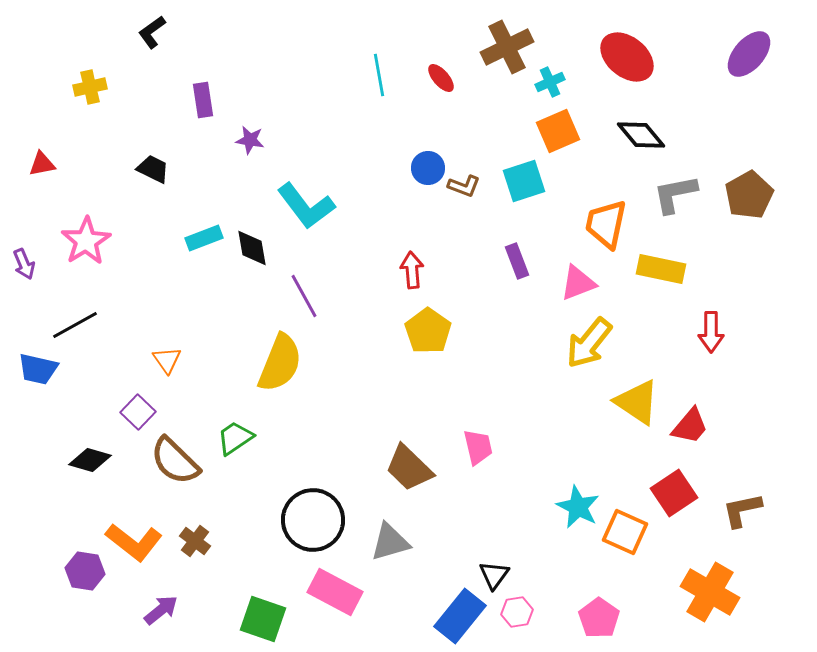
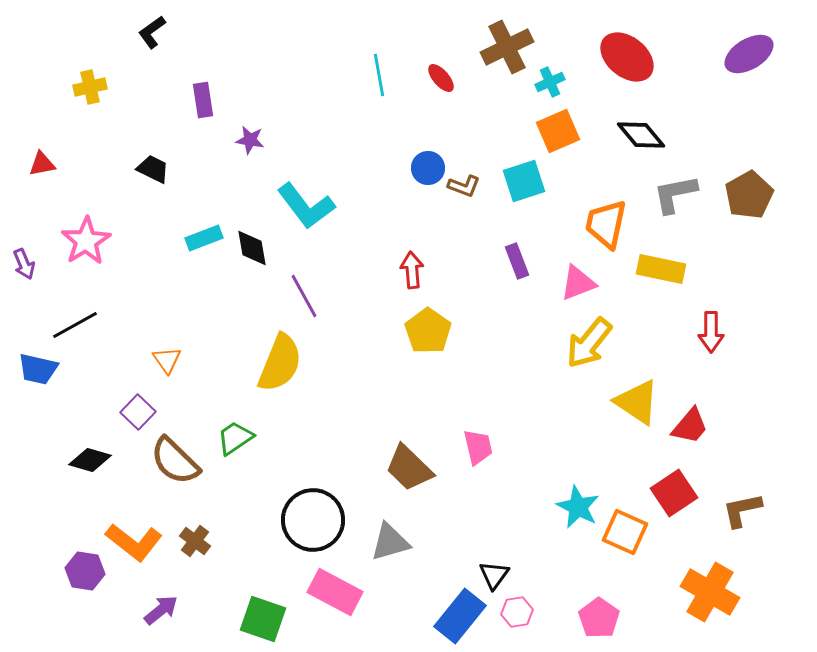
purple ellipse at (749, 54): rotated 18 degrees clockwise
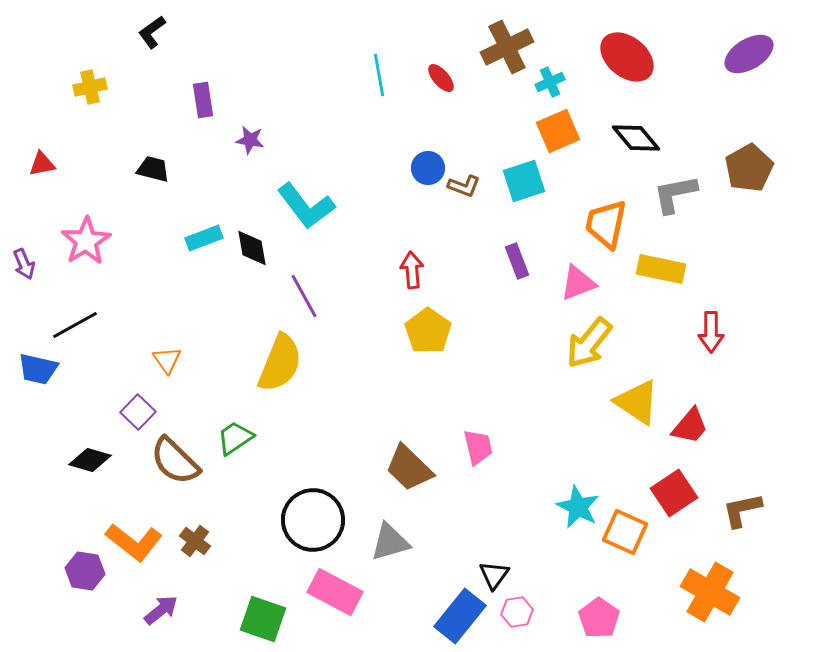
black diamond at (641, 135): moved 5 px left, 3 px down
black trapezoid at (153, 169): rotated 12 degrees counterclockwise
brown pentagon at (749, 195): moved 27 px up
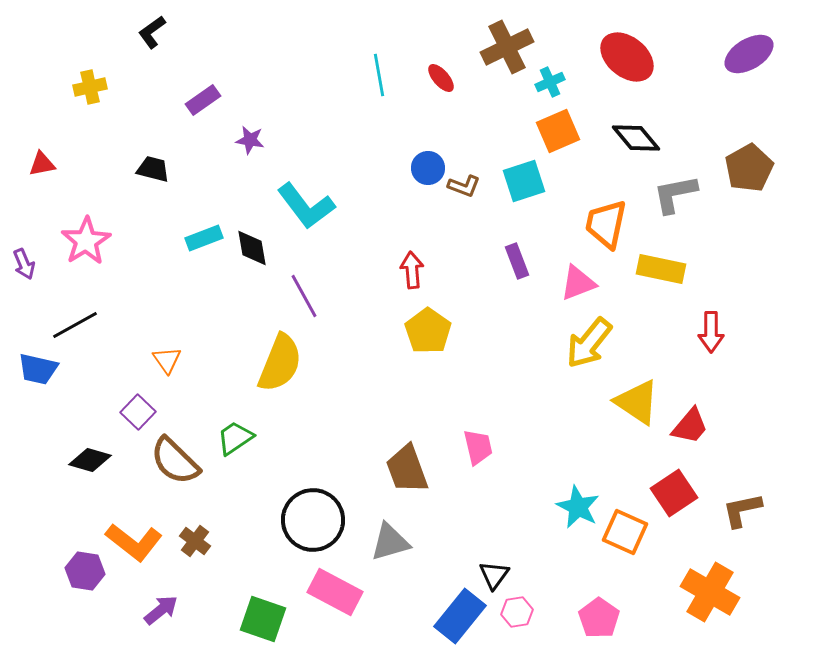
purple rectangle at (203, 100): rotated 64 degrees clockwise
brown trapezoid at (409, 468): moved 2 px left, 1 px down; rotated 26 degrees clockwise
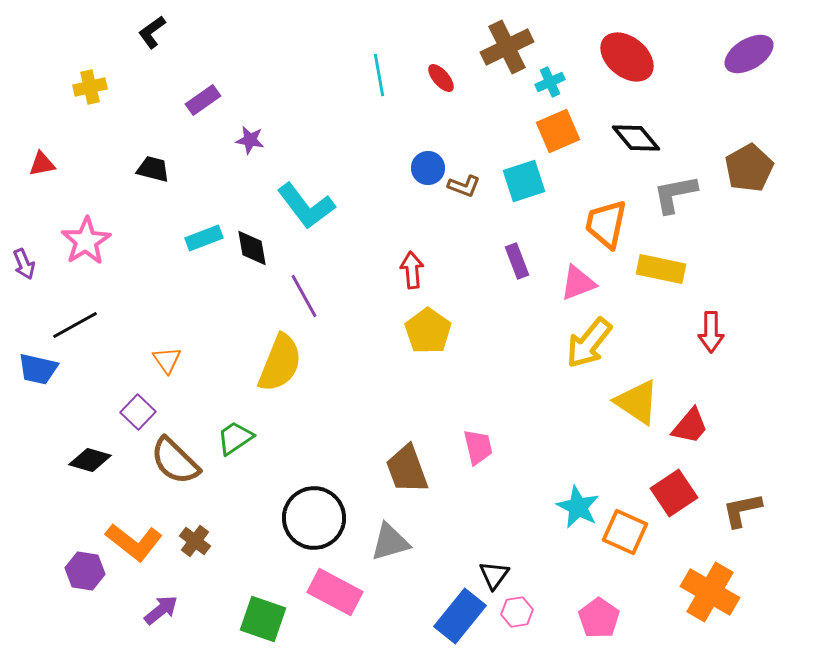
black circle at (313, 520): moved 1 px right, 2 px up
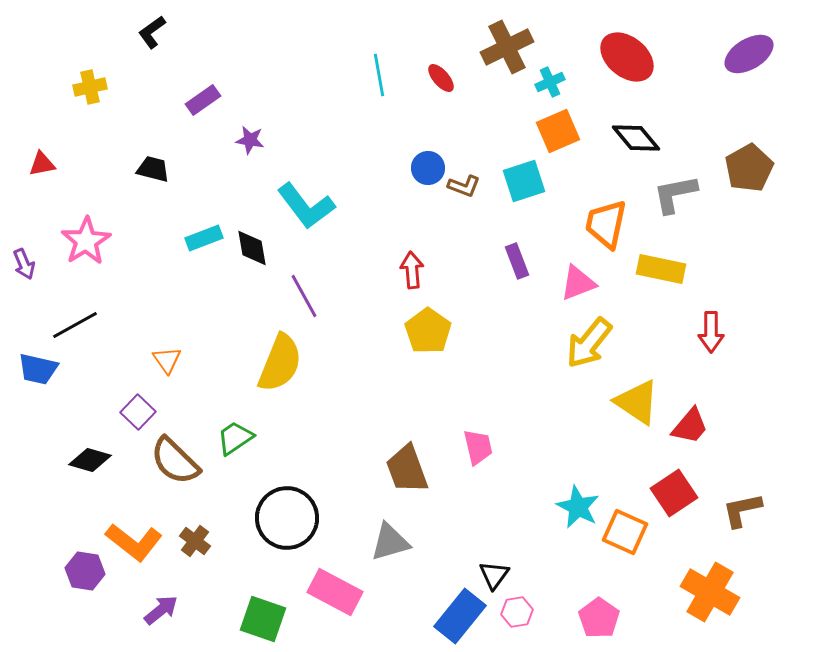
black circle at (314, 518): moved 27 px left
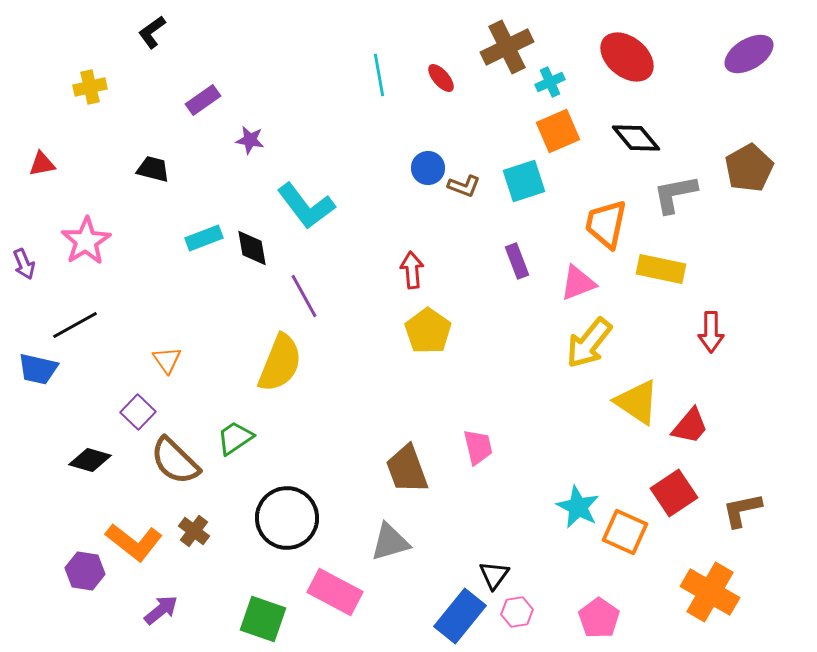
brown cross at (195, 541): moved 1 px left, 10 px up
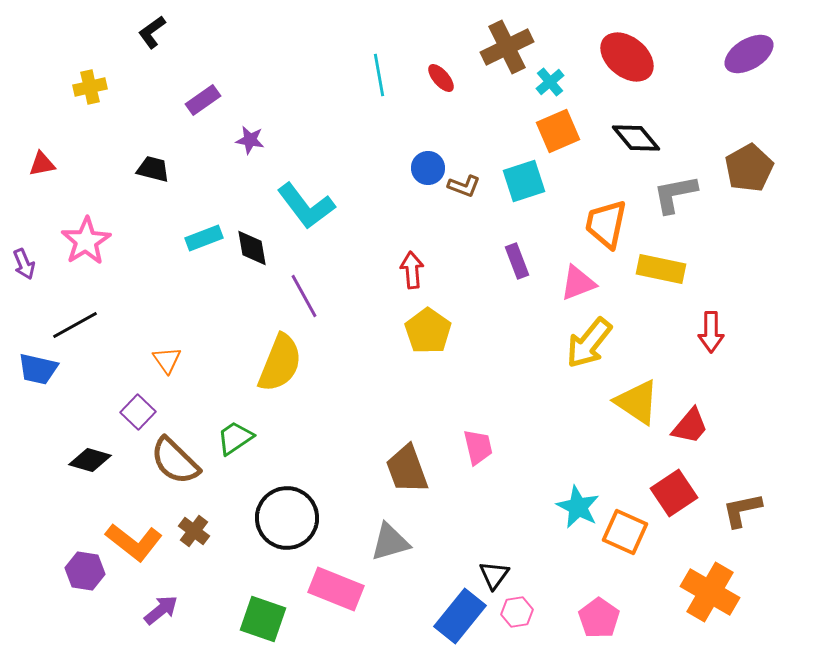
cyan cross at (550, 82): rotated 16 degrees counterclockwise
pink rectangle at (335, 592): moved 1 px right, 3 px up; rotated 6 degrees counterclockwise
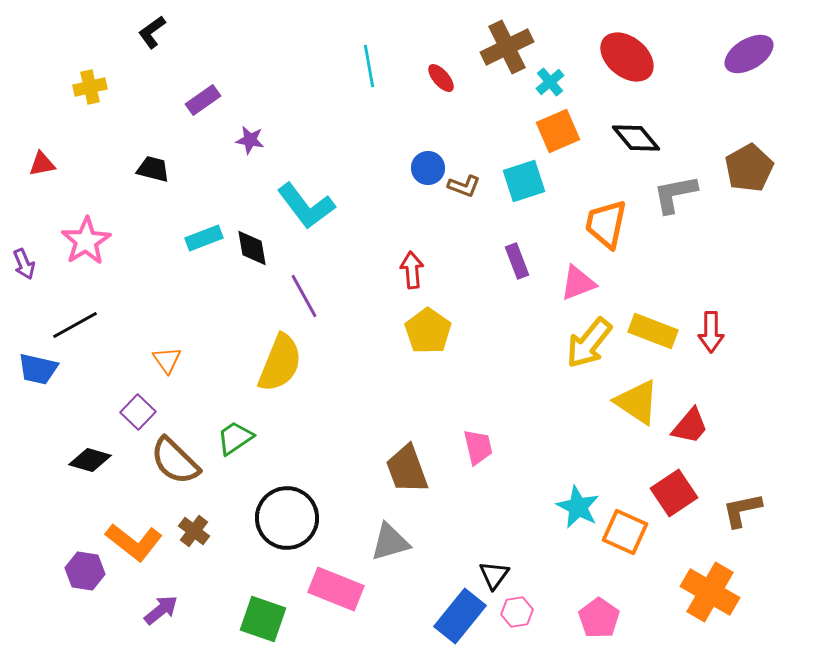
cyan line at (379, 75): moved 10 px left, 9 px up
yellow rectangle at (661, 269): moved 8 px left, 62 px down; rotated 9 degrees clockwise
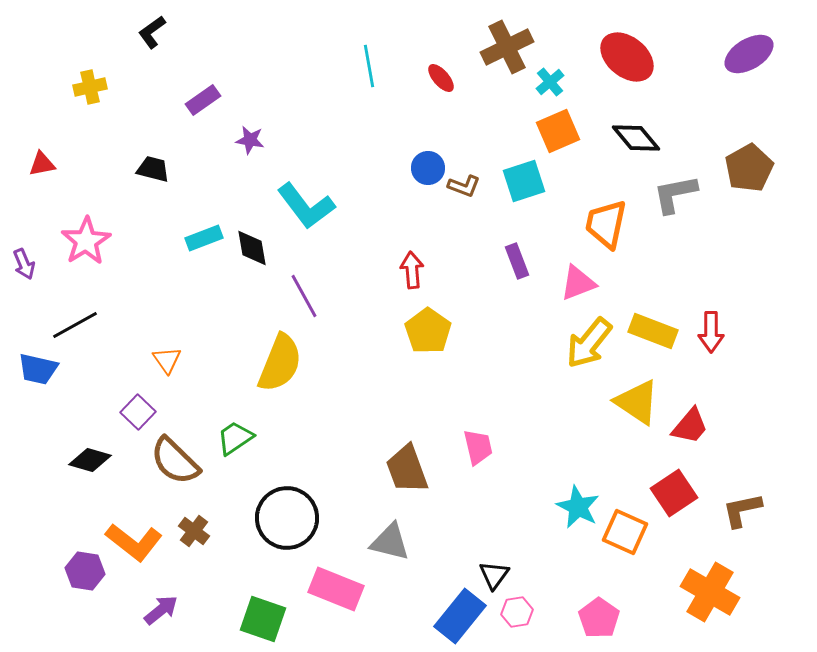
gray triangle at (390, 542): rotated 30 degrees clockwise
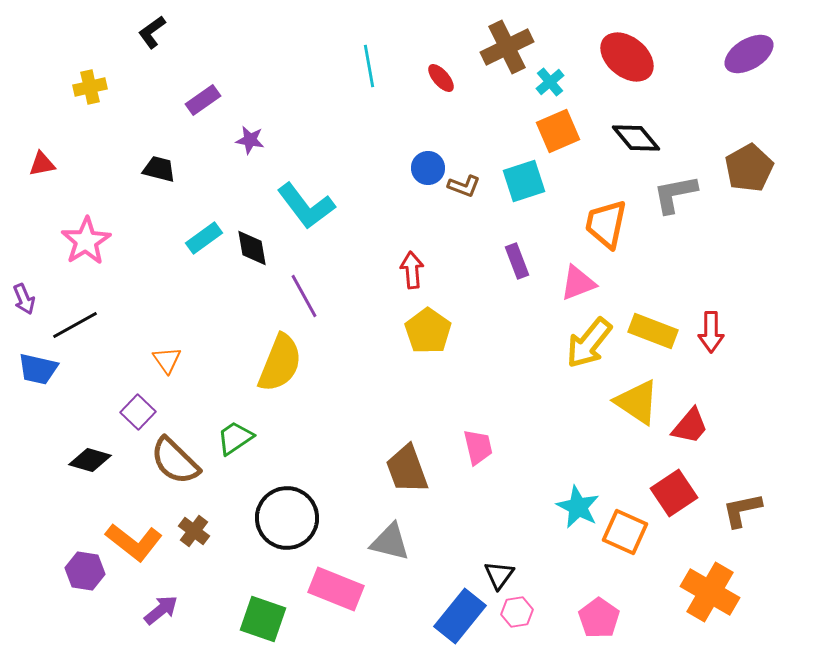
black trapezoid at (153, 169): moved 6 px right
cyan rectangle at (204, 238): rotated 15 degrees counterclockwise
purple arrow at (24, 264): moved 35 px down
black triangle at (494, 575): moved 5 px right
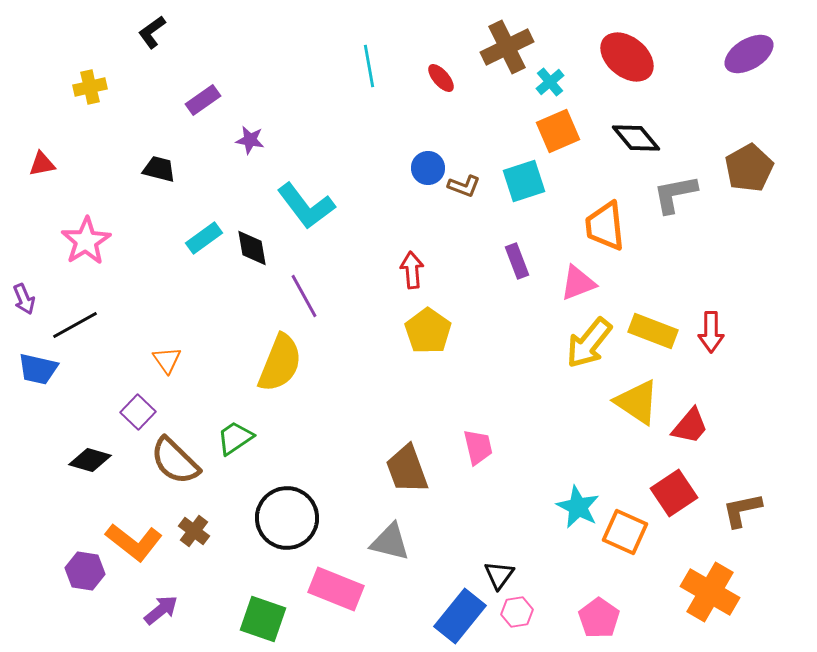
orange trapezoid at (606, 224): moved 1 px left, 2 px down; rotated 18 degrees counterclockwise
